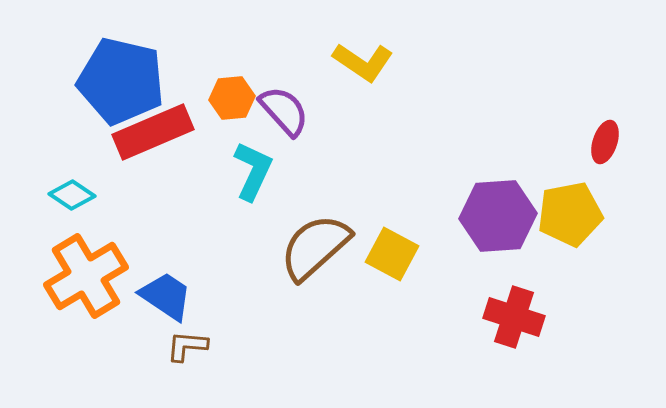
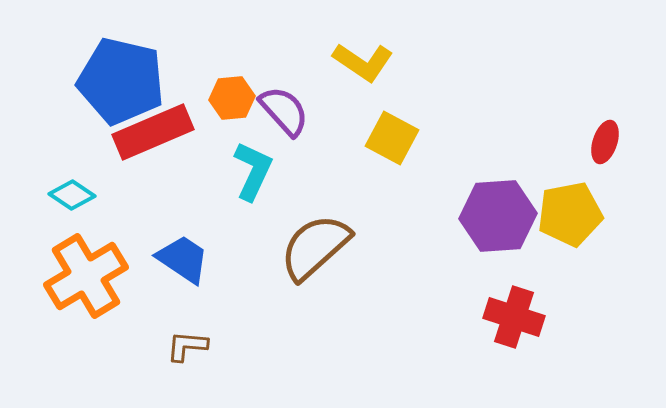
yellow square: moved 116 px up
blue trapezoid: moved 17 px right, 37 px up
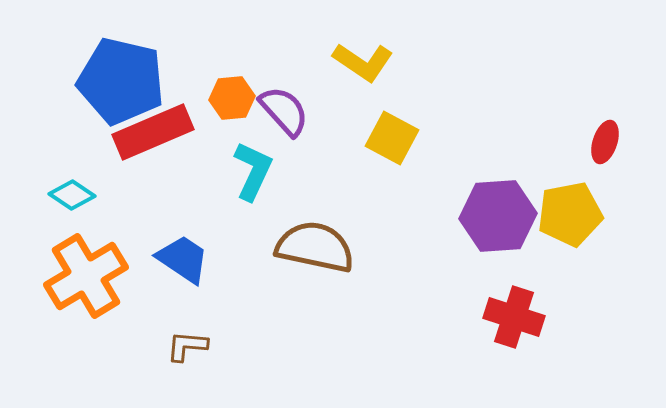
brown semicircle: rotated 54 degrees clockwise
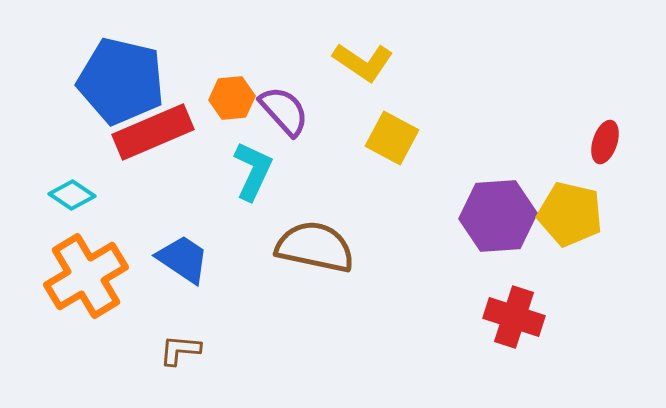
yellow pentagon: rotated 24 degrees clockwise
brown L-shape: moved 7 px left, 4 px down
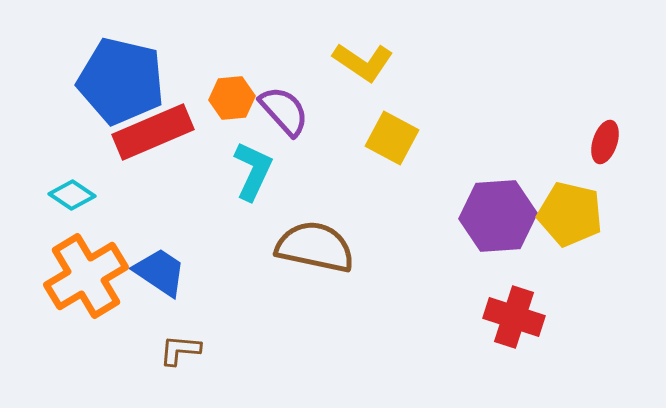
blue trapezoid: moved 23 px left, 13 px down
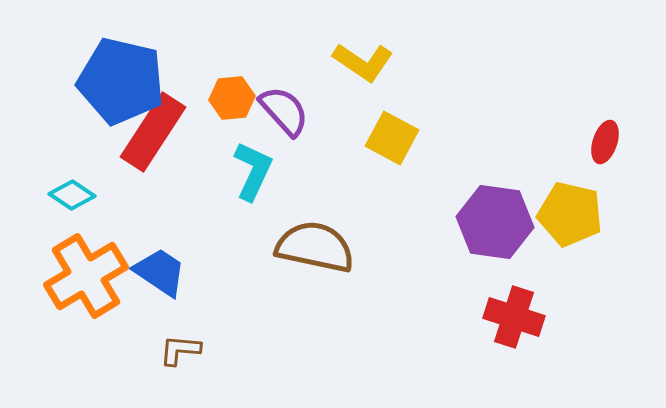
red rectangle: rotated 34 degrees counterclockwise
purple hexagon: moved 3 px left, 6 px down; rotated 12 degrees clockwise
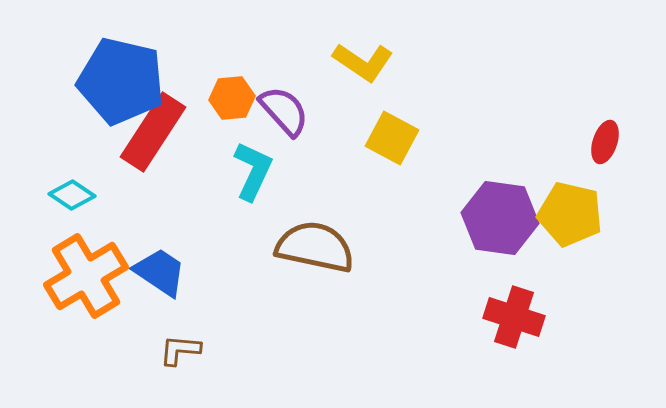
purple hexagon: moved 5 px right, 4 px up
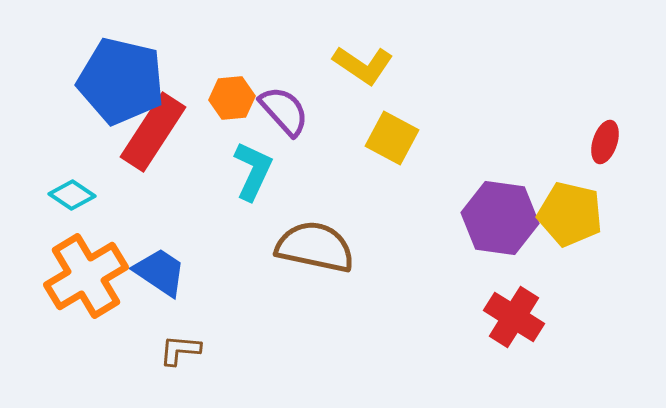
yellow L-shape: moved 3 px down
red cross: rotated 14 degrees clockwise
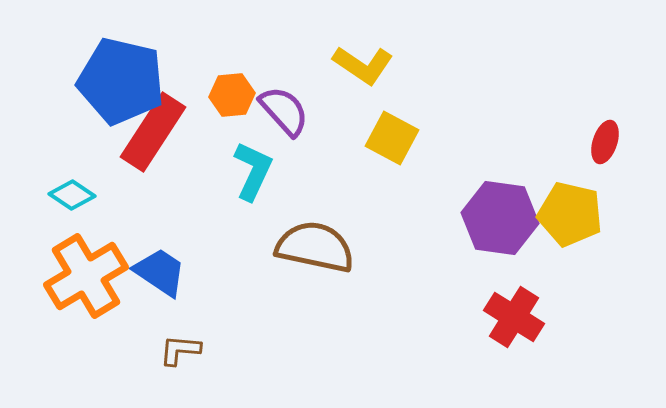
orange hexagon: moved 3 px up
